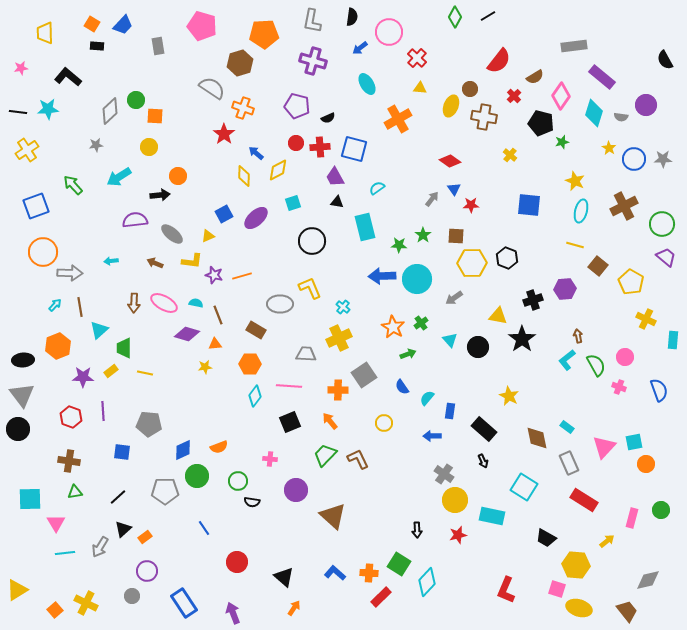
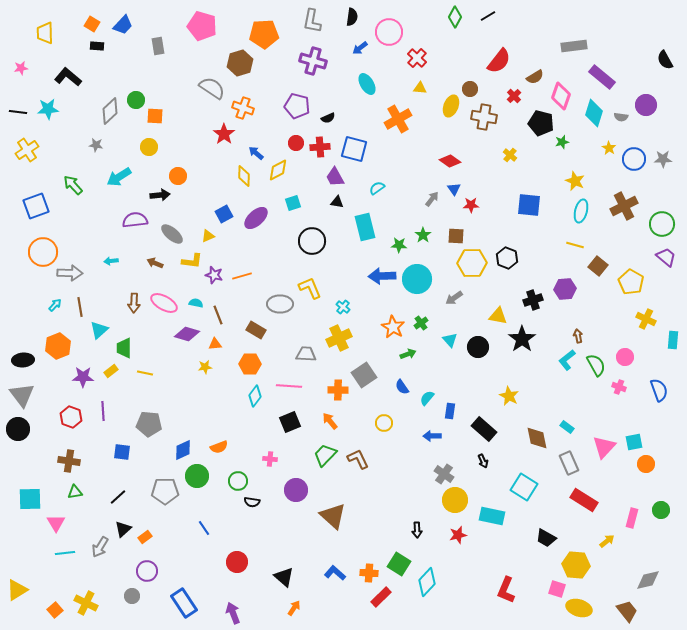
pink diamond at (561, 96): rotated 16 degrees counterclockwise
gray star at (96, 145): rotated 16 degrees clockwise
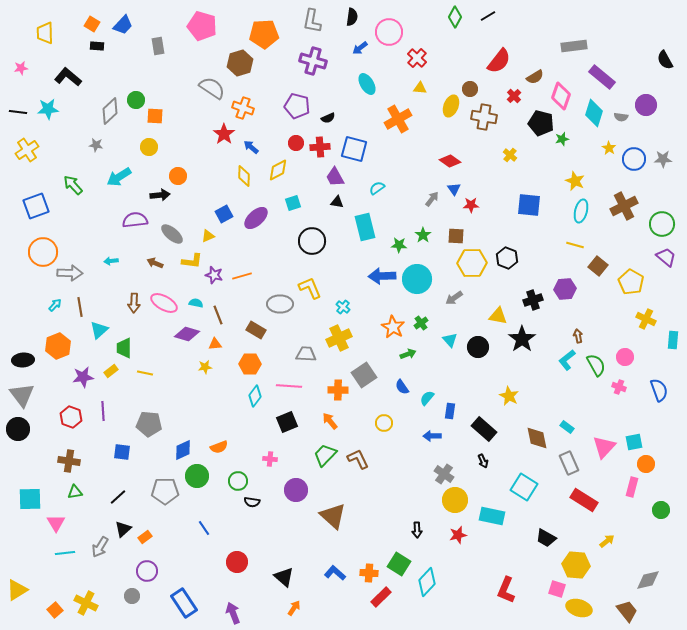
green star at (562, 142): moved 3 px up
blue arrow at (256, 153): moved 5 px left, 6 px up
purple star at (83, 377): rotated 10 degrees counterclockwise
black square at (290, 422): moved 3 px left
pink rectangle at (632, 518): moved 31 px up
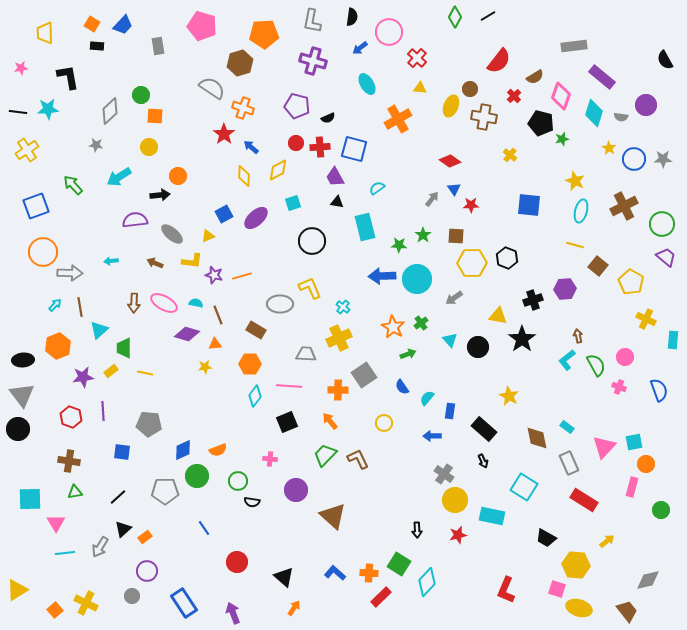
black L-shape at (68, 77): rotated 40 degrees clockwise
green circle at (136, 100): moved 5 px right, 5 px up
orange semicircle at (219, 447): moved 1 px left, 3 px down
